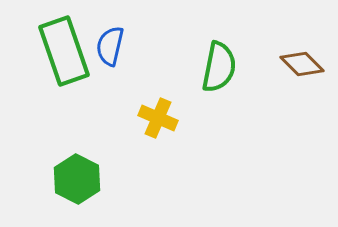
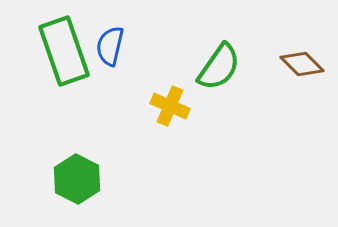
green semicircle: rotated 24 degrees clockwise
yellow cross: moved 12 px right, 12 px up
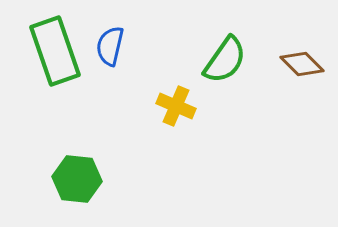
green rectangle: moved 9 px left
green semicircle: moved 6 px right, 7 px up
yellow cross: moved 6 px right
green hexagon: rotated 21 degrees counterclockwise
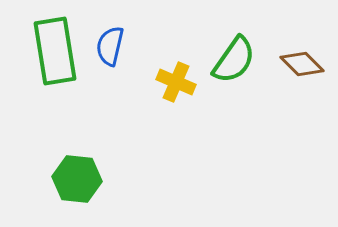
green rectangle: rotated 10 degrees clockwise
green semicircle: moved 9 px right
yellow cross: moved 24 px up
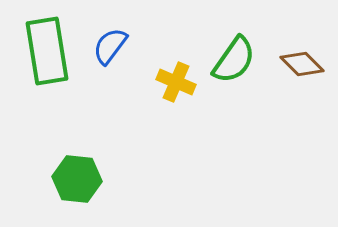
blue semicircle: rotated 24 degrees clockwise
green rectangle: moved 8 px left
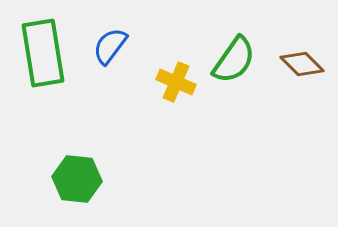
green rectangle: moved 4 px left, 2 px down
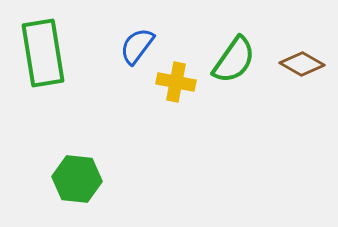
blue semicircle: moved 27 px right
brown diamond: rotated 15 degrees counterclockwise
yellow cross: rotated 12 degrees counterclockwise
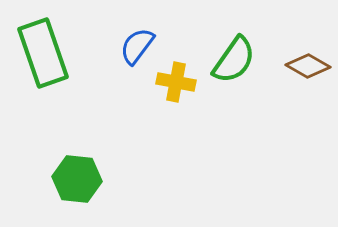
green rectangle: rotated 10 degrees counterclockwise
brown diamond: moved 6 px right, 2 px down
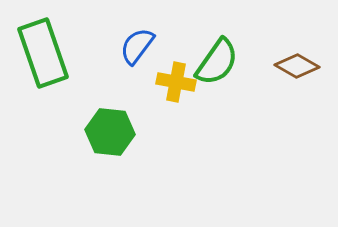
green semicircle: moved 17 px left, 2 px down
brown diamond: moved 11 px left
green hexagon: moved 33 px right, 47 px up
